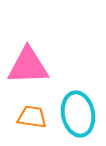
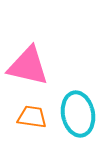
pink triangle: rotated 15 degrees clockwise
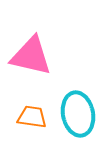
pink triangle: moved 3 px right, 10 px up
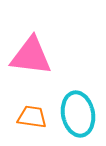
pink triangle: rotated 6 degrees counterclockwise
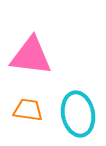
orange trapezoid: moved 4 px left, 7 px up
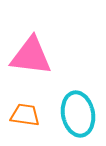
orange trapezoid: moved 3 px left, 5 px down
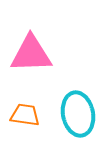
pink triangle: moved 2 px up; rotated 9 degrees counterclockwise
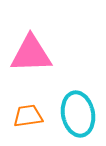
orange trapezoid: moved 3 px right, 1 px down; rotated 16 degrees counterclockwise
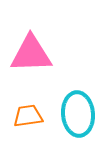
cyan ellipse: rotated 6 degrees clockwise
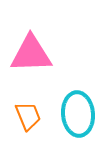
orange trapezoid: rotated 76 degrees clockwise
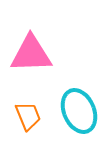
cyan ellipse: moved 1 px right, 3 px up; rotated 18 degrees counterclockwise
